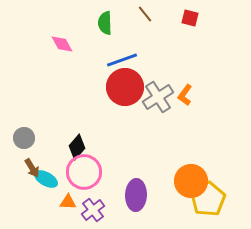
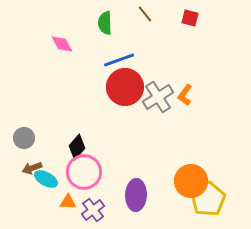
blue line: moved 3 px left
brown arrow: rotated 102 degrees clockwise
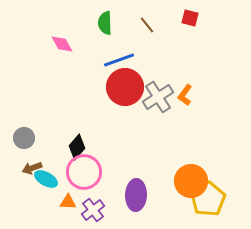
brown line: moved 2 px right, 11 px down
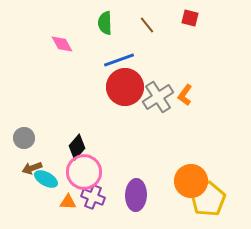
purple cross: moved 13 px up; rotated 30 degrees counterclockwise
